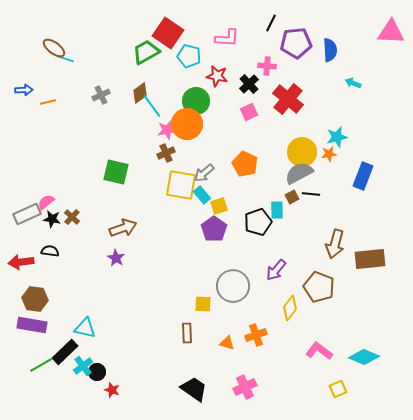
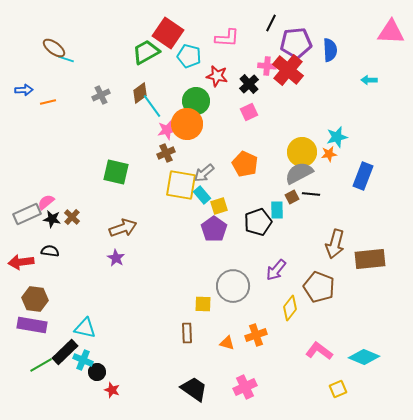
cyan arrow at (353, 83): moved 16 px right, 3 px up; rotated 21 degrees counterclockwise
red cross at (288, 99): moved 29 px up
cyan cross at (83, 366): moved 6 px up; rotated 30 degrees counterclockwise
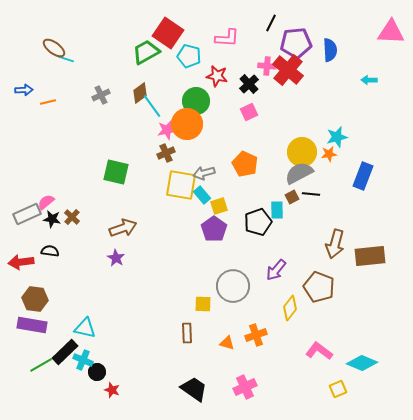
gray arrow at (204, 173): rotated 25 degrees clockwise
brown rectangle at (370, 259): moved 3 px up
cyan diamond at (364, 357): moved 2 px left, 6 px down
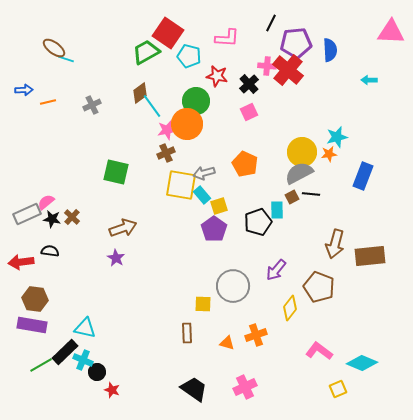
gray cross at (101, 95): moved 9 px left, 10 px down
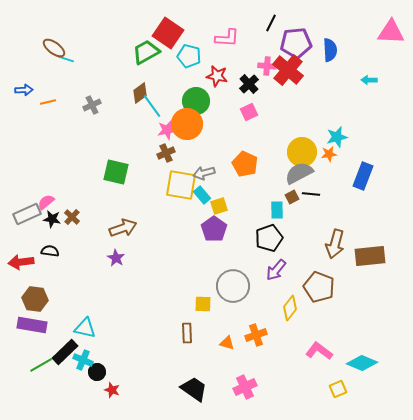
black pentagon at (258, 222): moved 11 px right, 16 px down
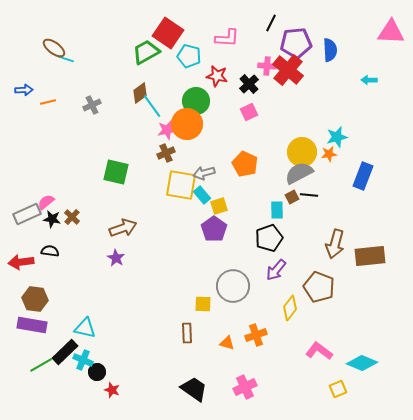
black line at (311, 194): moved 2 px left, 1 px down
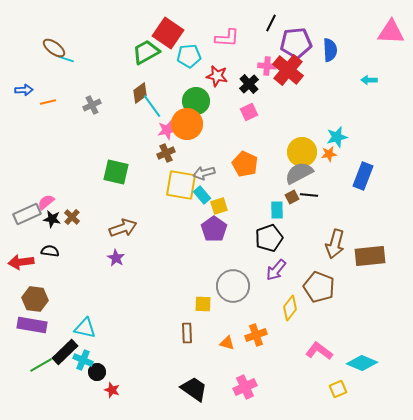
cyan pentagon at (189, 56): rotated 20 degrees counterclockwise
